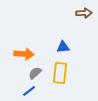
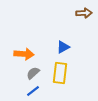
blue triangle: rotated 24 degrees counterclockwise
gray semicircle: moved 2 px left
blue line: moved 4 px right
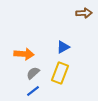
yellow rectangle: rotated 15 degrees clockwise
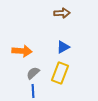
brown arrow: moved 22 px left
orange arrow: moved 2 px left, 3 px up
blue line: rotated 56 degrees counterclockwise
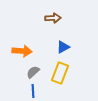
brown arrow: moved 9 px left, 5 px down
gray semicircle: moved 1 px up
